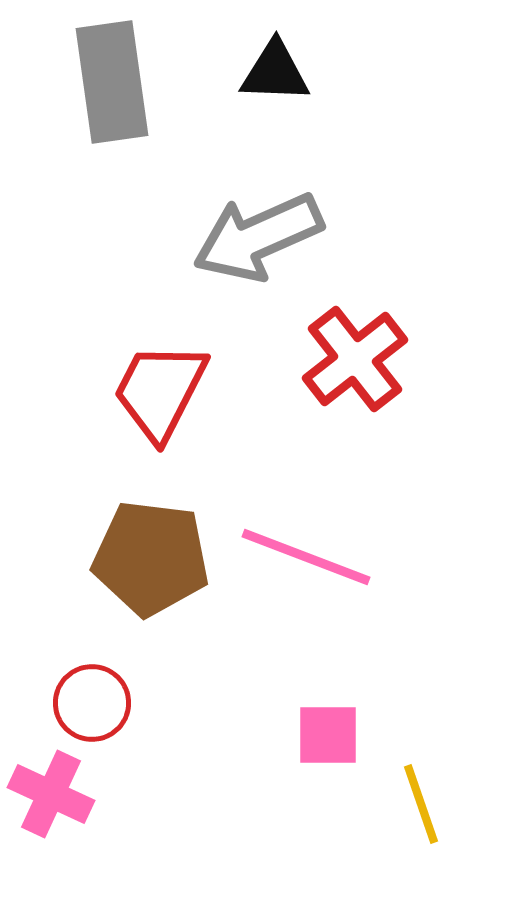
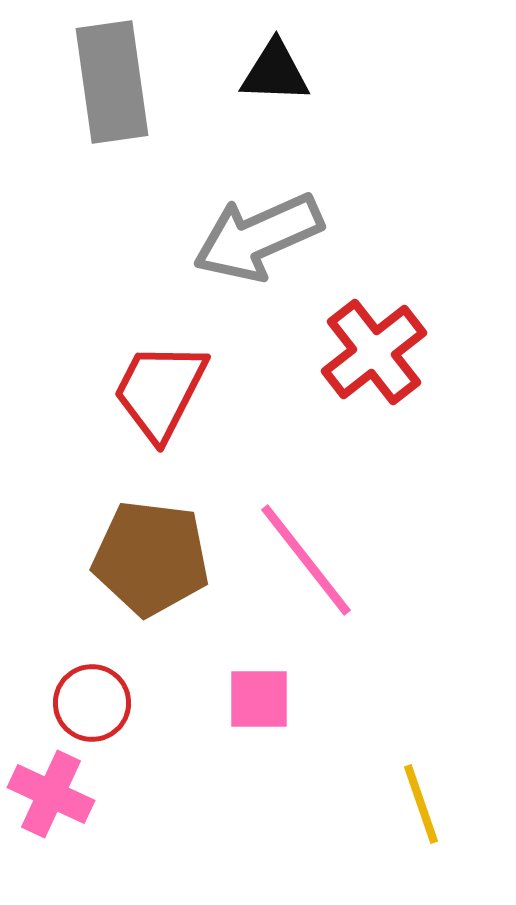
red cross: moved 19 px right, 7 px up
pink line: moved 3 px down; rotated 31 degrees clockwise
pink square: moved 69 px left, 36 px up
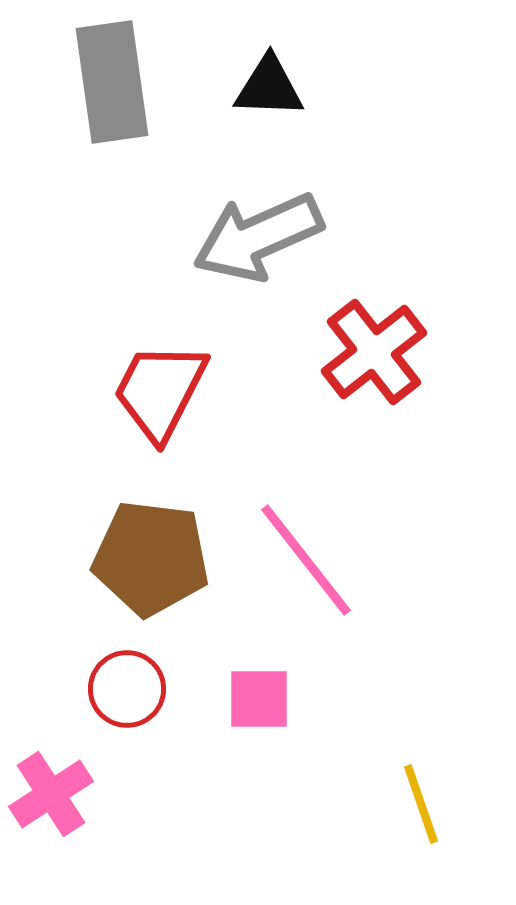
black triangle: moved 6 px left, 15 px down
red circle: moved 35 px right, 14 px up
pink cross: rotated 32 degrees clockwise
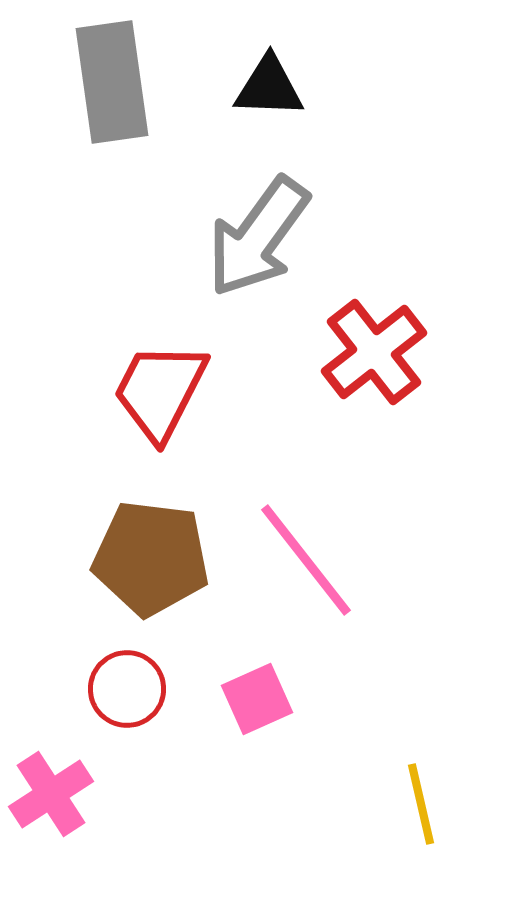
gray arrow: rotated 30 degrees counterclockwise
pink square: moved 2 px left; rotated 24 degrees counterclockwise
yellow line: rotated 6 degrees clockwise
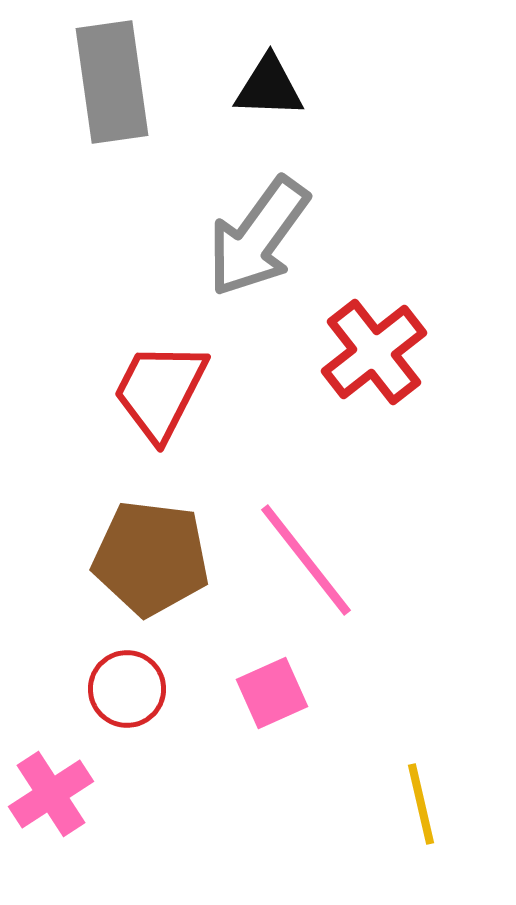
pink square: moved 15 px right, 6 px up
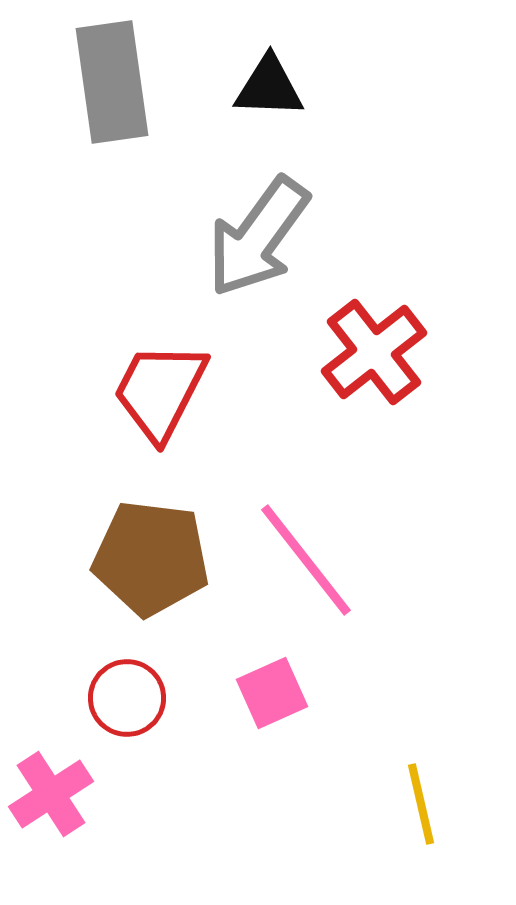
red circle: moved 9 px down
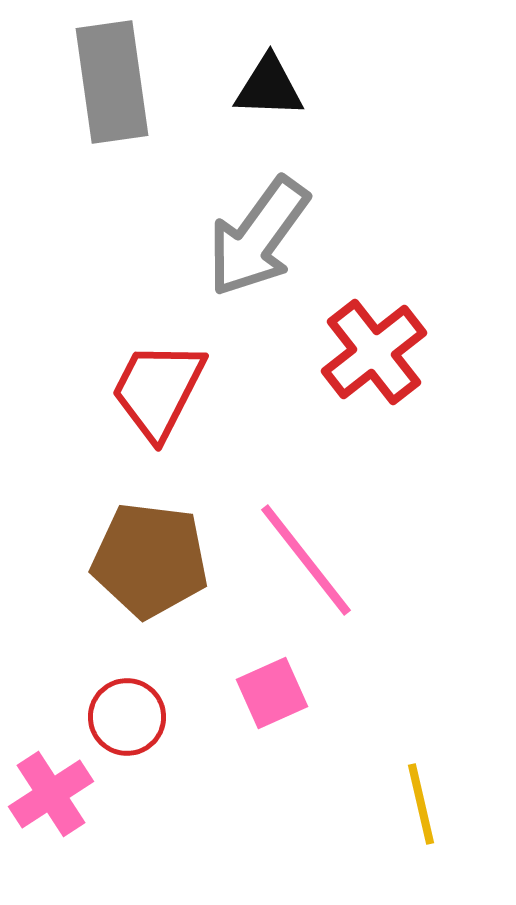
red trapezoid: moved 2 px left, 1 px up
brown pentagon: moved 1 px left, 2 px down
red circle: moved 19 px down
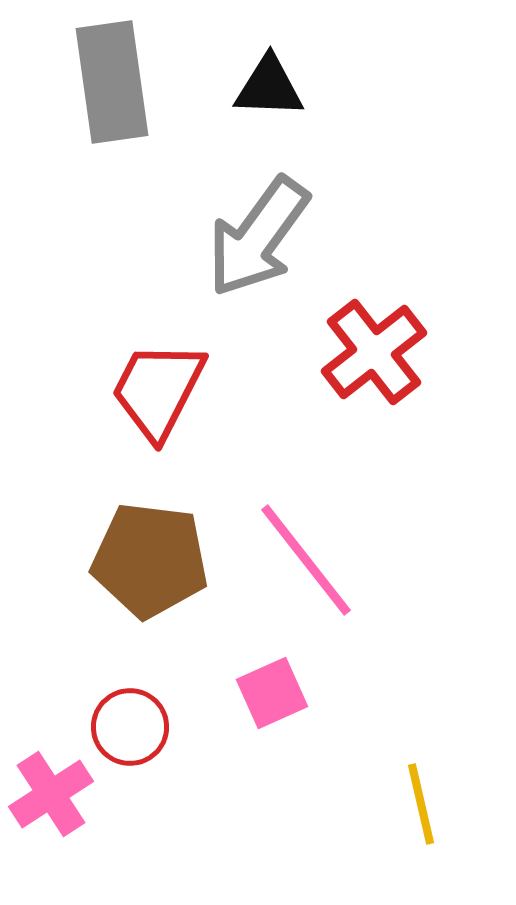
red circle: moved 3 px right, 10 px down
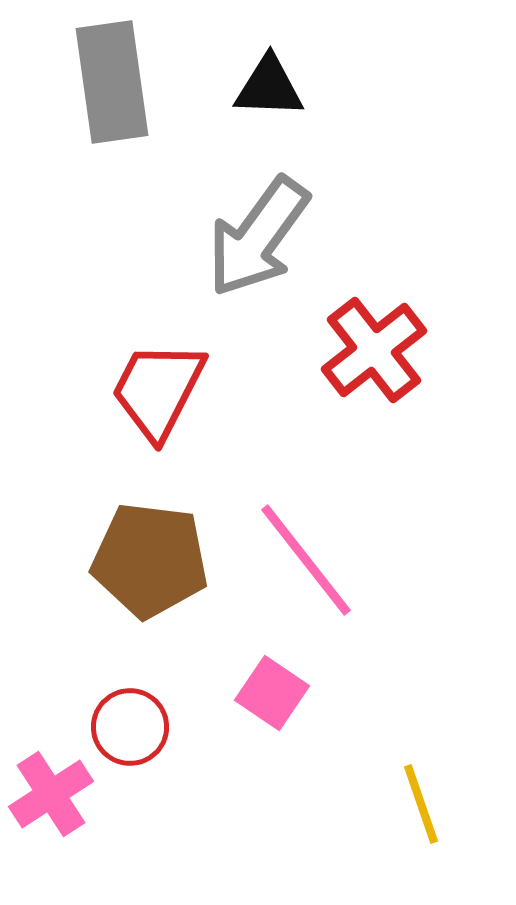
red cross: moved 2 px up
pink square: rotated 32 degrees counterclockwise
yellow line: rotated 6 degrees counterclockwise
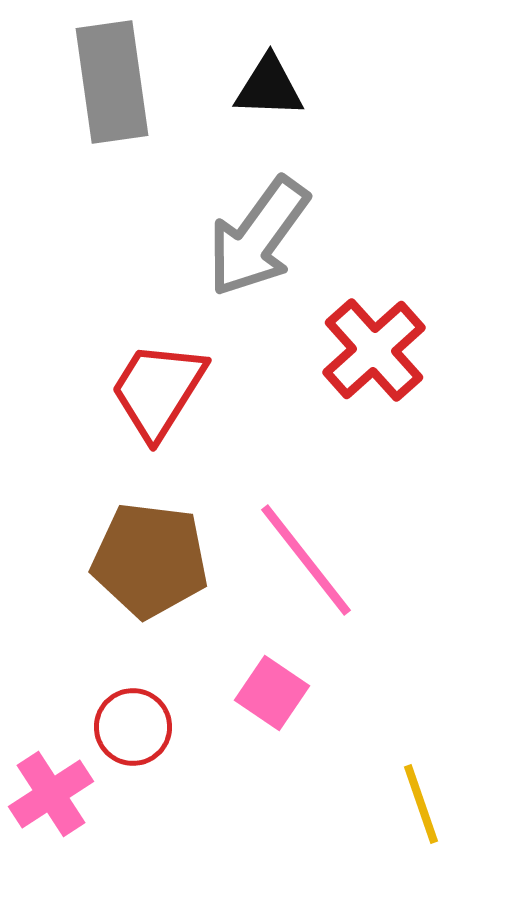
red cross: rotated 4 degrees counterclockwise
red trapezoid: rotated 5 degrees clockwise
red circle: moved 3 px right
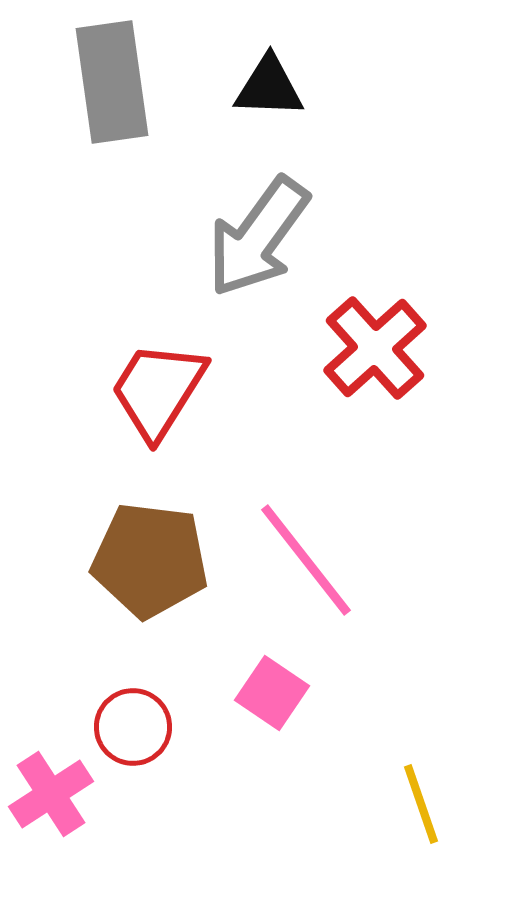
red cross: moved 1 px right, 2 px up
